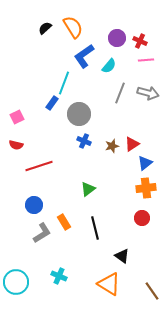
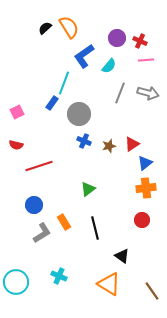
orange semicircle: moved 4 px left
pink square: moved 5 px up
brown star: moved 3 px left
red circle: moved 2 px down
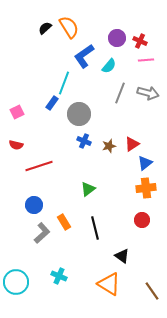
gray L-shape: rotated 10 degrees counterclockwise
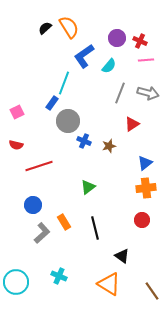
gray circle: moved 11 px left, 7 px down
red triangle: moved 20 px up
green triangle: moved 2 px up
blue circle: moved 1 px left
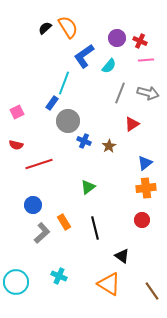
orange semicircle: moved 1 px left
brown star: rotated 16 degrees counterclockwise
red line: moved 2 px up
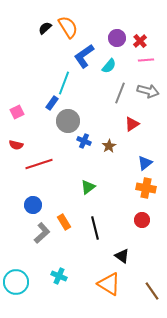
red cross: rotated 24 degrees clockwise
gray arrow: moved 2 px up
orange cross: rotated 18 degrees clockwise
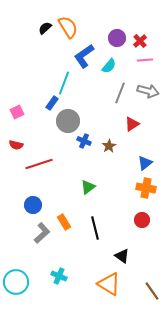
pink line: moved 1 px left
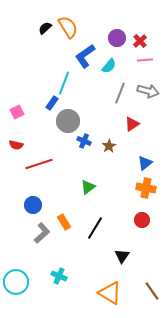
blue L-shape: moved 1 px right
black line: rotated 45 degrees clockwise
black triangle: rotated 28 degrees clockwise
orange triangle: moved 1 px right, 9 px down
